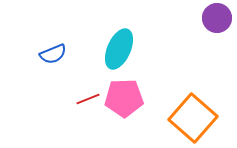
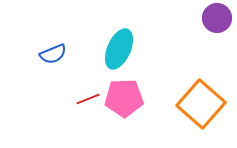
orange square: moved 8 px right, 14 px up
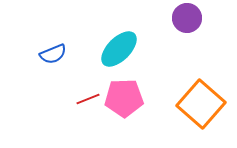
purple circle: moved 30 px left
cyan ellipse: rotated 21 degrees clockwise
